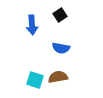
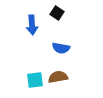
black square: moved 3 px left, 2 px up; rotated 24 degrees counterclockwise
cyan square: rotated 24 degrees counterclockwise
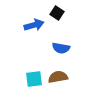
blue arrow: moved 2 px right; rotated 102 degrees counterclockwise
cyan square: moved 1 px left, 1 px up
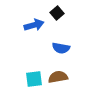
black square: rotated 16 degrees clockwise
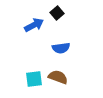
blue arrow: rotated 12 degrees counterclockwise
blue semicircle: rotated 18 degrees counterclockwise
brown semicircle: rotated 30 degrees clockwise
